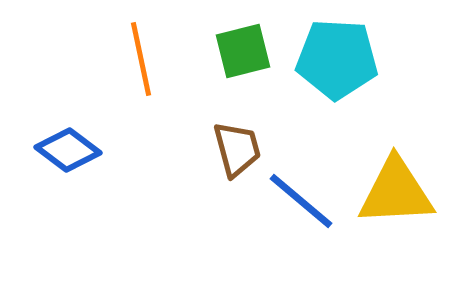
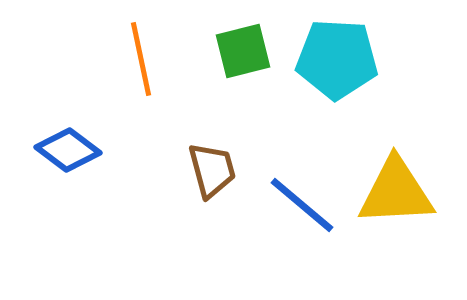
brown trapezoid: moved 25 px left, 21 px down
blue line: moved 1 px right, 4 px down
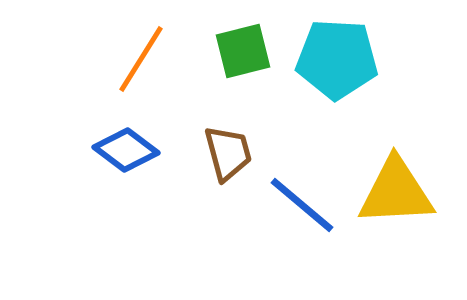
orange line: rotated 44 degrees clockwise
blue diamond: moved 58 px right
brown trapezoid: moved 16 px right, 17 px up
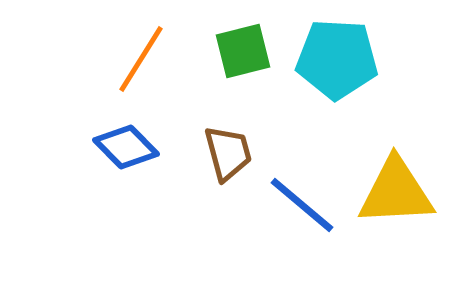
blue diamond: moved 3 px up; rotated 8 degrees clockwise
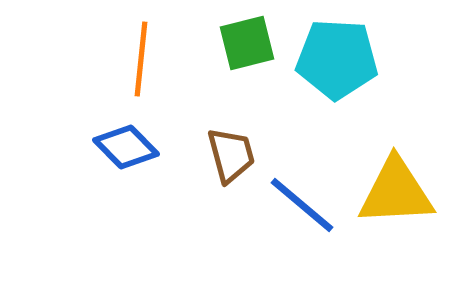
green square: moved 4 px right, 8 px up
orange line: rotated 26 degrees counterclockwise
brown trapezoid: moved 3 px right, 2 px down
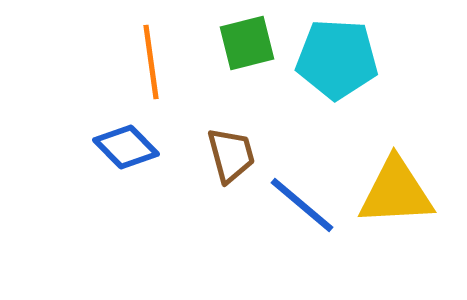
orange line: moved 10 px right, 3 px down; rotated 14 degrees counterclockwise
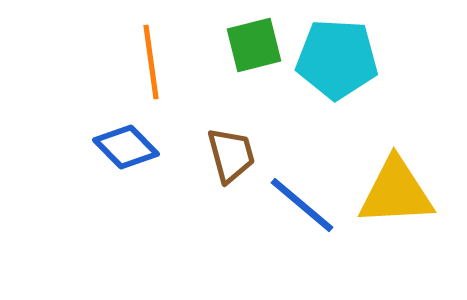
green square: moved 7 px right, 2 px down
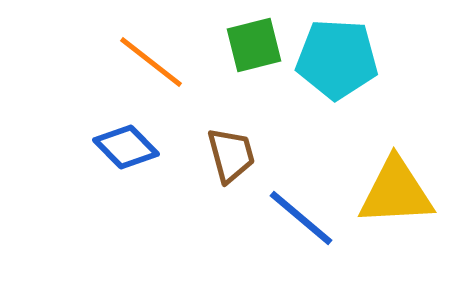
orange line: rotated 44 degrees counterclockwise
blue line: moved 1 px left, 13 px down
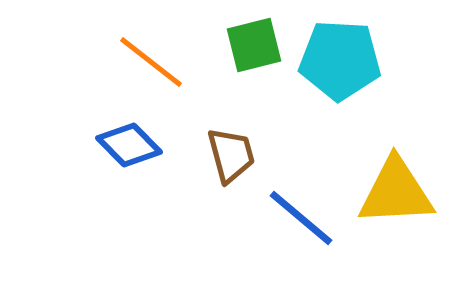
cyan pentagon: moved 3 px right, 1 px down
blue diamond: moved 3 px right, 2 px up
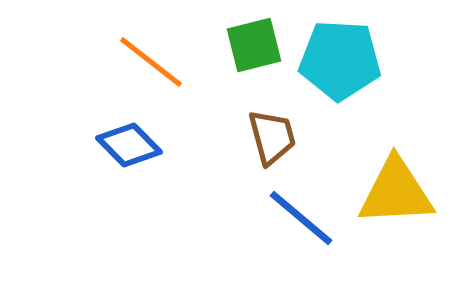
brown trapezoid: moved 41 px right, 18 px up
